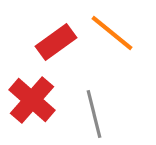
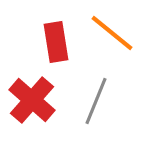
red rectangle: rotated 63 degrees counterclockwise
gray line: moved 2 px right, 13 px up; rotated 36 degrees clockwise
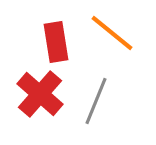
red cross: moved 8 px right, 6 px up
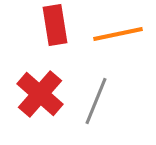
orange line: moved 6 px right, 1 px down; rotated 51 degrees counterclockwise
red rectangle: moved 1 px left, 17 px up
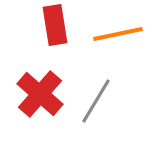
gray line: rotated 9 degrees clockwise
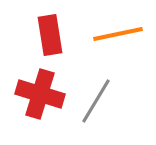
red rectangle: moved 5 px left, 10 px down
red cross: rotated 24 degrees counterclockwise
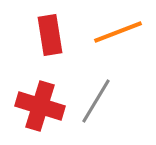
orange line: moved 2 px up; rotated 9 degrees counterclockwise
red cross: moved 12 px down
